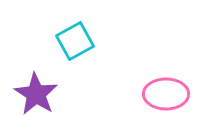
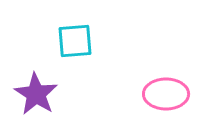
cyan square: rotated 24 degrees clockwise
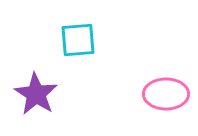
cyan square: moved 3 px right, 1 px up
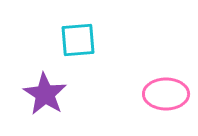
purple star: moved 9 px right
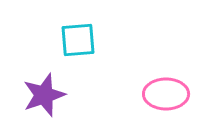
purple star: moved 1 px left, 1 px down; rotated 21 degrees clockwise
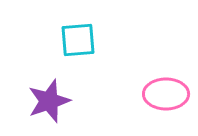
purple star: moved 5 px right, 6 px down
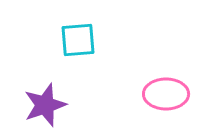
purple star: moved 4 px left, 4 px down
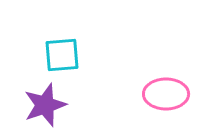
cyan square: moved 16 px left, 15 px down
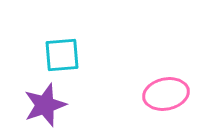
pink ellipse: rotated 12 degrees counterclockwise
